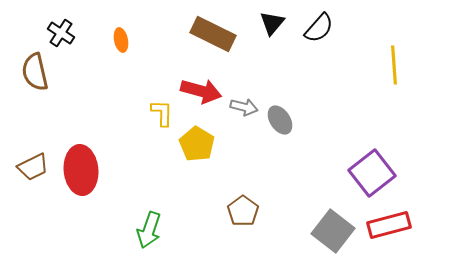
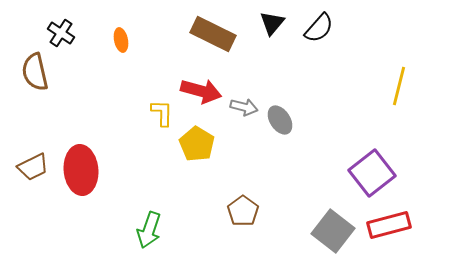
yellow line: moved 5 px right, 21 px down; rotated 18 degrees clockwise
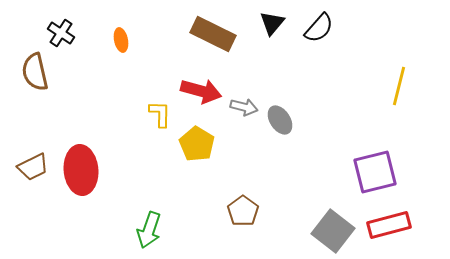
yellow L-shape: moved 2 px left, 1 px down
purple square: moved 3 px right, 1 px up; rotated 24 degrees clockwise
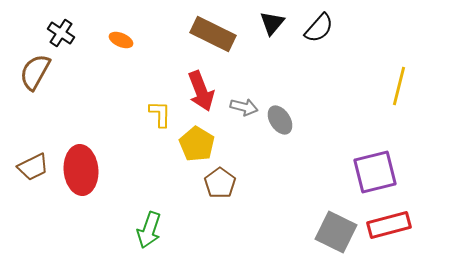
orange ellipse: rotated 55 degrees counterclockwise
brown semicircle: rotated 42 degrees clockwise
red arrow: rotated 54 degrees clockwise
brown pentagon: moved 23 px left, 28 px up
gray square: moved 3 px right, 1 px down; rotated 12 degrees counterclockwise
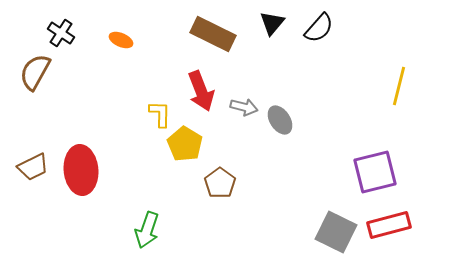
yellow pentagon: moved 12 px left
green arrow: moved 2 px left
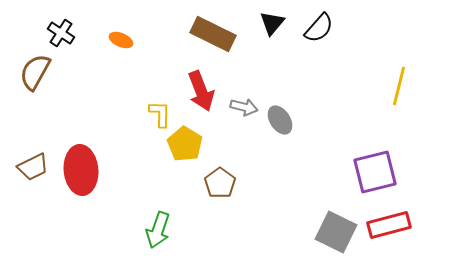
green arrow: moved 11 px right
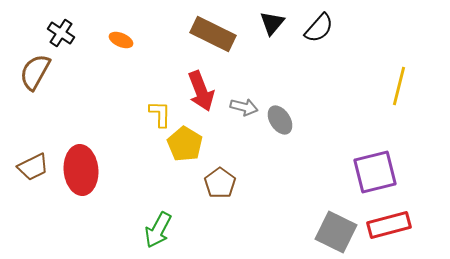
green arrow: rotated 9 degrees clockwise
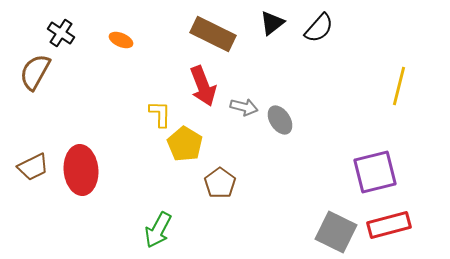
black triangle: rotated 12 degrees clockwise
red arrow: moved 2 px right, 5 px up
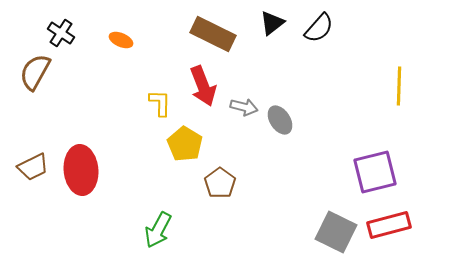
yellow line: rotated 12 degrees counterclockwise
yellow L-shape: moved 11 px up
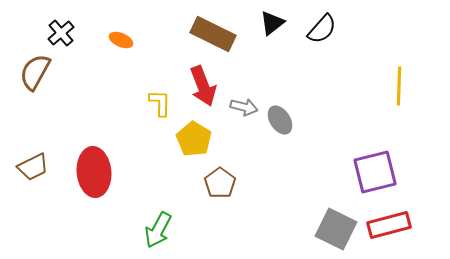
black semicircle: moved 3 px right, 1 px down
black cross: rotated 16 degrees clockwise
yellow pentagon: moved 9 px right, 5 px up
red ellipse: moved 13 px right, 2 px down
gray square: moved 3 px up
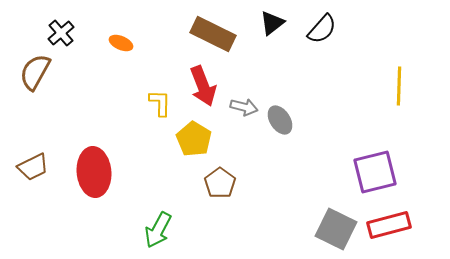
orange ellipse: moved 3 px down
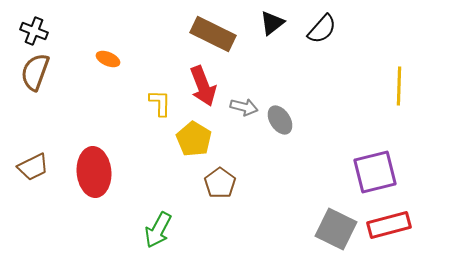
black cross: moved 27 px left, 2 px up; rotated 28 degrees counterclockwise
orange ellipse: moved 13 px left, 16 px down
brown semicircle: rotated 9 degrees counterclockwise
